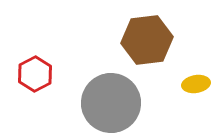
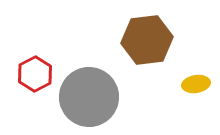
gray circle: moved 22 px left, 6 px up
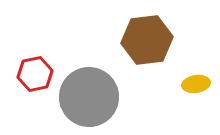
red hexagon: rotated 16 degrees clockwise
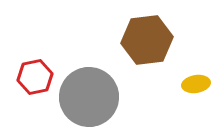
red hexagon: moved 3 px down
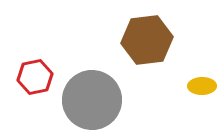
yellow ellipse: moved 6 px right, 2 px down; rotated 8 degrees clockwise
gray circle: moved 3 px right, 3 px down
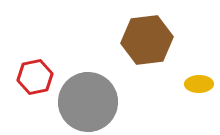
yellow ellipse: moved 3 px left, 2 px up
gray circle: moved 4 px left, 2 px down
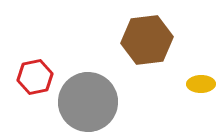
yellow ellipse: moved 2 px right
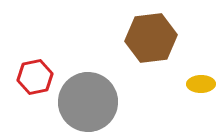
brown hexagon: moved 4 px right, 2 px up
